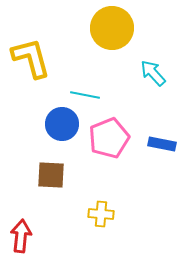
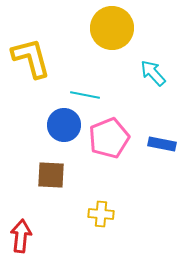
blue circle: moved 2 px right, 1 px down
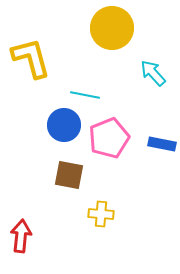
brown square: moved 18 px right; rotated 8 degrees clockwise
